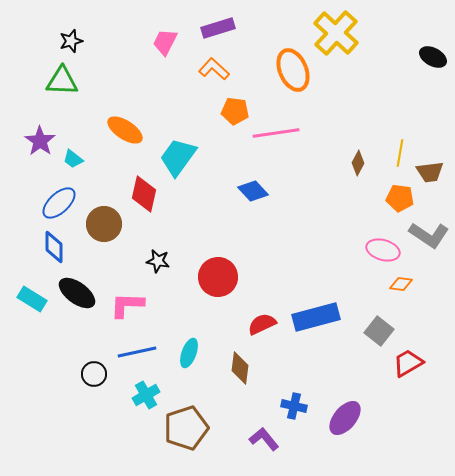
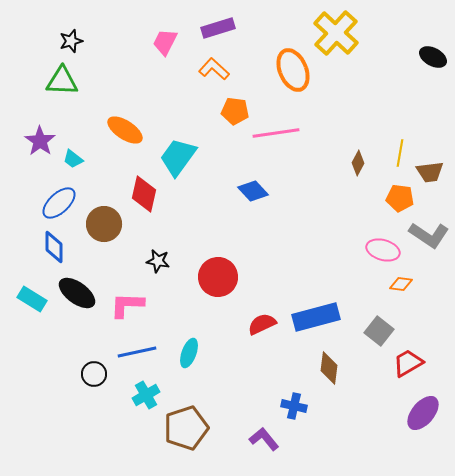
brown diamond at (240, 368): moved 89 px right
purple ellipse at (345, 418): moved 78 px right, 5 px up
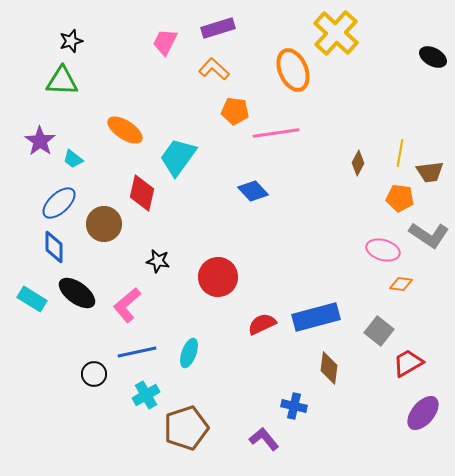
red diamond at (144, 194): moved 2 px left, 1 px up
pink L-shape at (127, 305): rotated 42 degrees counterclockwise
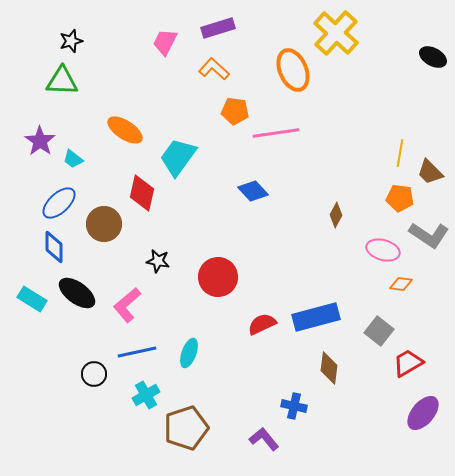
brown diamond at (358, 163): moved 22 px left, 52 px down
brown trapezoid at (430, 172): rotated 52 degrees clockwise
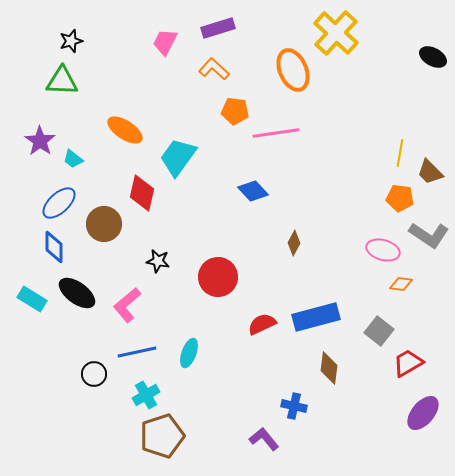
brown diamond at (336, 215): moved 42 px left, 28 px down
brown pentagon at (186, 428): moved 24 px left, 8 px down
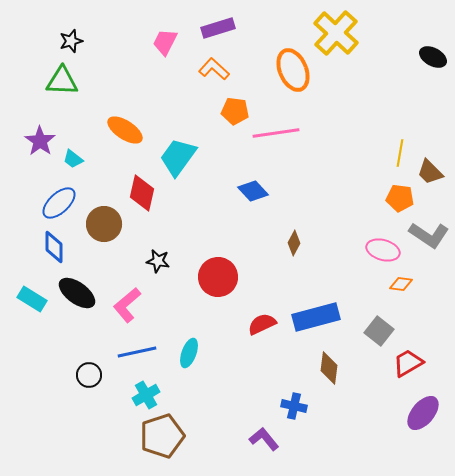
black circle at (94, 374): moved 5 px left, 1 px down
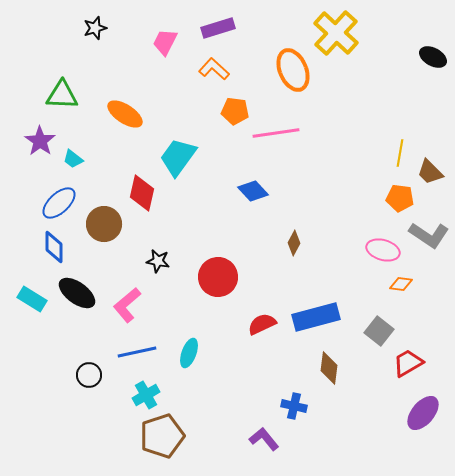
black star at (71, 41): moved 24 px right, 13 px up
green triangle at (62, 81): moved 14 px down
orange ellipse at (125, 130): moved 16 px up
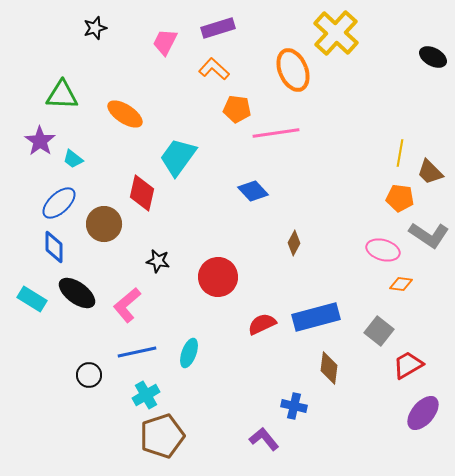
orange pentagon at (235, 111): moved 2 px right, 2 px up
red trapezoid at (408, 363): moved 2 px down
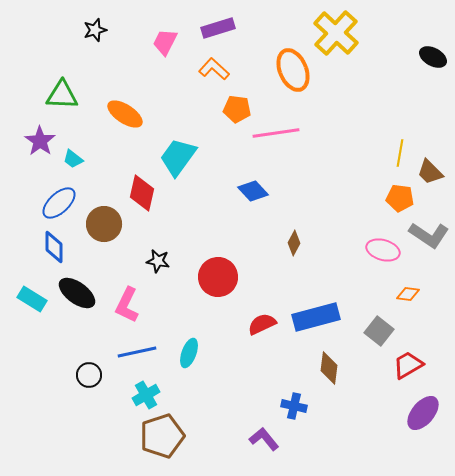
black star at (95, 28): moved 2 px down
orange diamond at (401, 284): moved 7 px right, 10 px down
pink L-shape at (127, 305): rotated 24 degrees counterclockwise
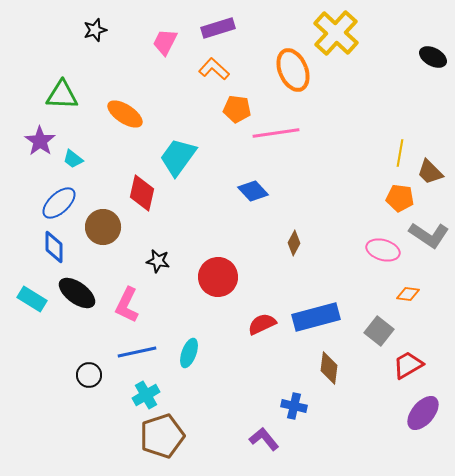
brown circle at (104, 224): moved 1 px left, 3 px down
